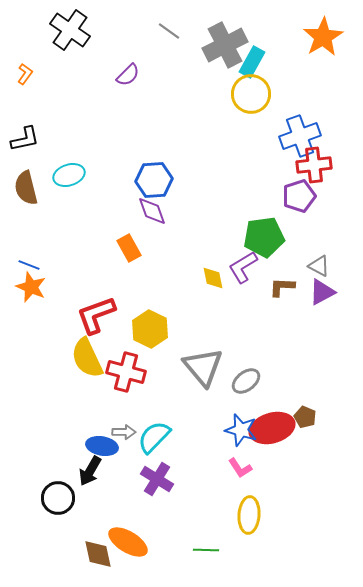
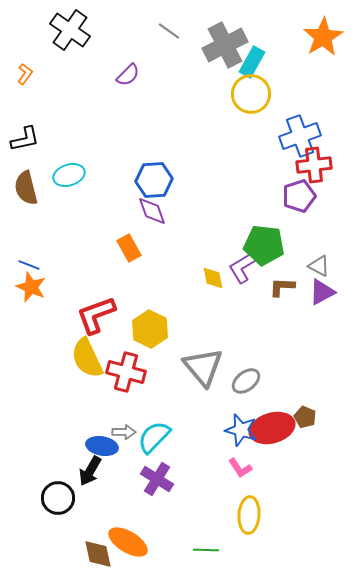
green pentagon at (264, 237): moved 8 px down; rotated 15 degrees clockwise
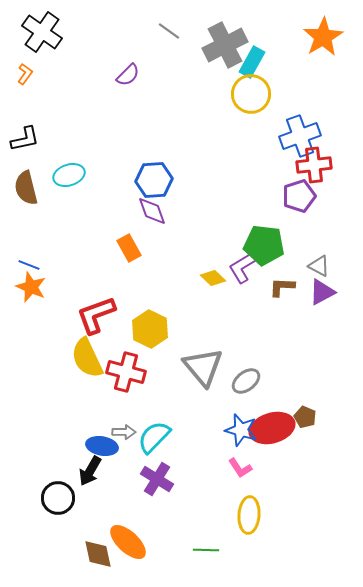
black cross at (70, 30): moved 28 px left, 2 px down
yellow diamond at (213, 278): rotated 35 degrees counterclockwise
orange ellipse at (128, 542): rotated 12 degrees clockwise
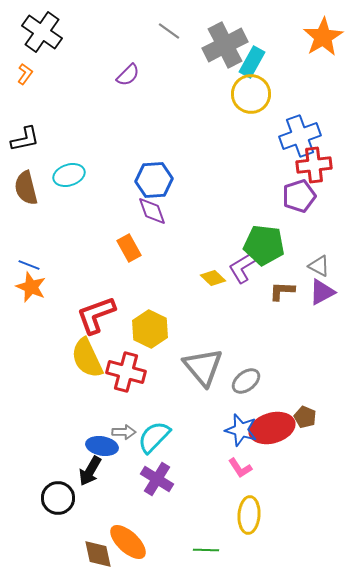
brown L-shape at (282, 287): moved 4 px down
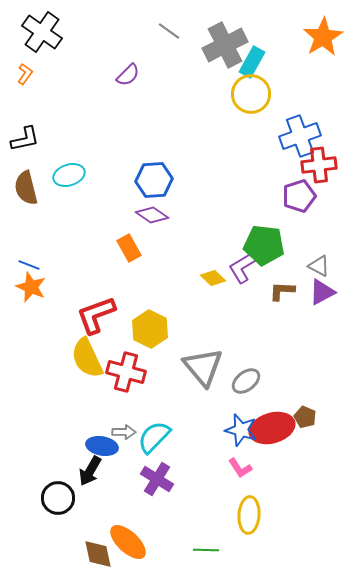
red cross at (314, 165): moved 5 px right
purple diamond at (152, 211): moved 4 px down; rotated 36 degrees counterclockwise
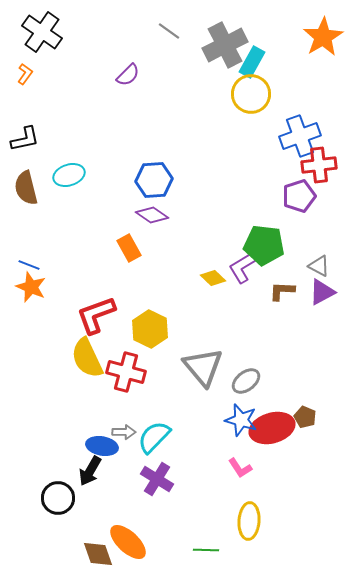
blue star at (241, 430): moved 10 px up
yellow ellipse at (249, 515): moved 6 px down
brown diamond at (98, 554): rotated 8 degrees counterclockwise
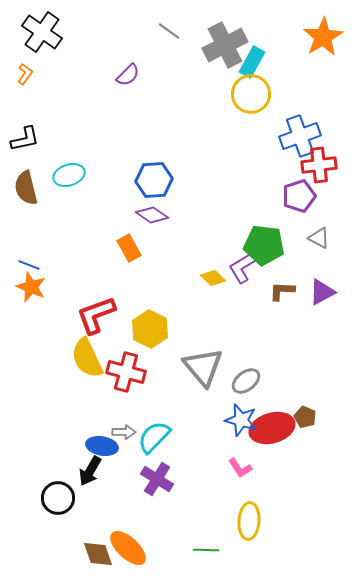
gray triangle at (319, 266): moved 28 px up
orange ellipse at (128, 542): moved 6 px down
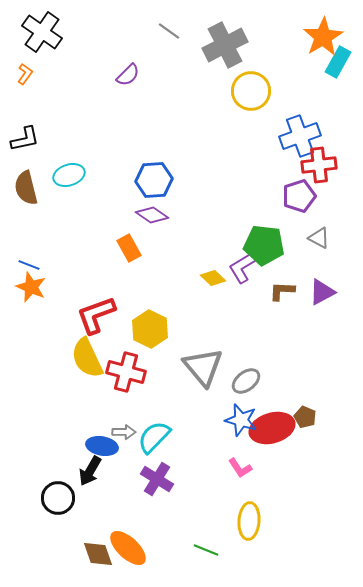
cyan rectangle at (252, 62): moved 86 px right
yellow circle at (251, 94): moved 3 px up
green line at (206, 550): rotated 20 degrees clockwise
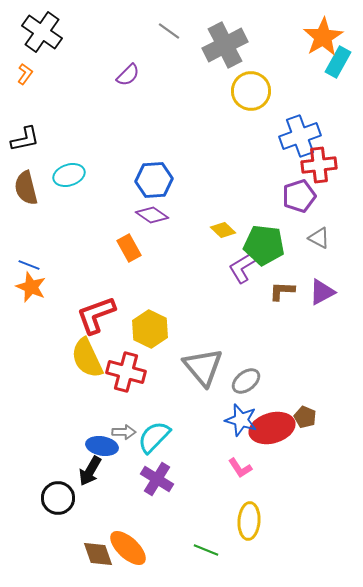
yellow diamond at (213, 278): moved 10 px right, 48 px up
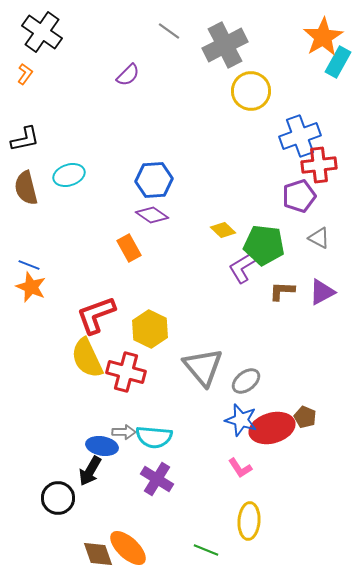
cyan semicircle at (154, 437): rotated 129 degrees counterclockwise
